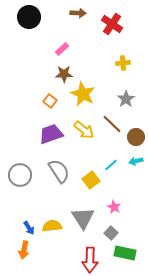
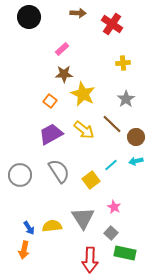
purple trapezoid: rotated 10 degrees counterclockwise
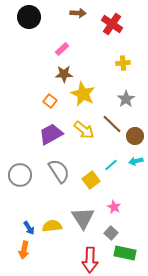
brown circle: moved 1 px left, 1 px up
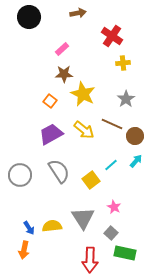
brown arrow: rotated 14 degrees counterclockwise
red cross: moved 12 px down
brown line: rotated 20 degrees counterclockwise
cyan arrow: rotated 144 degrees clockwise
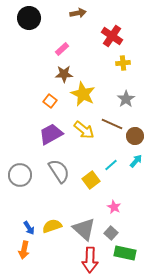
black circle: moved 1 px down
gray triangle: moved 1 px right, 11 px down; rotated 15 degrees counterclockwise
yellow semicircle: rotated 12 degrees counterclockwise
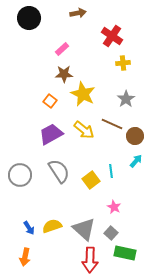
cyan line: moved 6 px down; rotated 56 degrees counterclockwise
orange arrow: moved 1 px right, 7 px down
